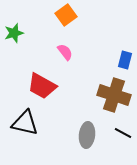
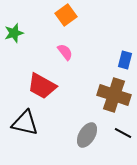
gray ellipse: rotated 25 degrees clockwise
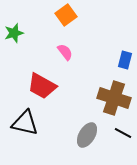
brown cross: moved 3 px down
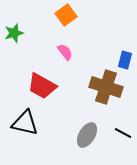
brown cross: moved 8 px left, 11 px up
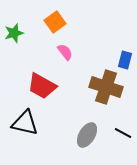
orange square: moved 11 px left, 7 px down
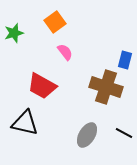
black line: moved 1 px right
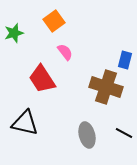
orange square: moved 1 px left, 1 px up
red trapezoid: moved 7 px up; rotated 28 degrees clockwise
gray ellipse: rotated 45 degrees counterclockwise
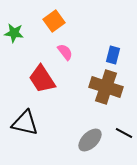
green star: rotated 24 degrees clockwise
blue rectangle: moved 12 px left, 5 px up
gray ellipse: moved 3 px right, 5 px down; rotated 60 degrees clockwise
